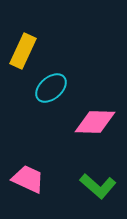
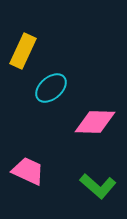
pink trapezoid: moved 8 px up
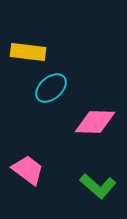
yellow rectangle: moved 5 px right, 1 px down; rotated 72 degrees clockwise
pink trapezoid: moved 1 px up; rotated 12 degrees clockwise
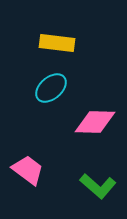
yellow rectangle: moved 29 px right, 9 px up
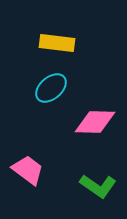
green L-shape: rotated 6 degrees counterclockwise
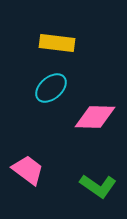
pink diamond: moved 5 px up
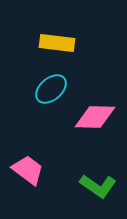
cyan ellipse: moved 1 px down
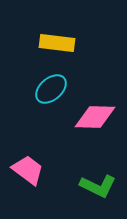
green L-shape: rotated 9 degrees counterclockwise
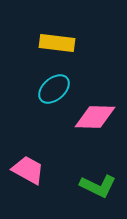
cyan ellipse: moved 3 px right
pink trapezoid: rotated 8 degrees counterclockwise
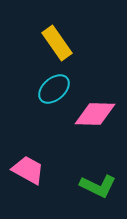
yellow rectangle: rotated 48 degrees clockwise
pink diamond: moved 3 px up
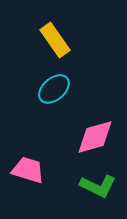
yellow rectangle: moved 2 px left, 3 px up
pink diamond: moved 23 px down; rotated 18 degrees counterclockwise
pink trapezoid: rotated 12 degrees counterclockwise
